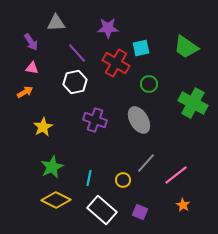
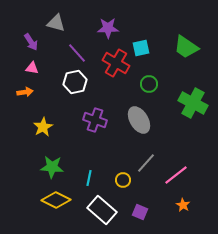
gray triangle: rotated 18 degrees clockwise
orange arrow: rotated 21 degrees clockwise
green star: rotated 30 degrees clockwise
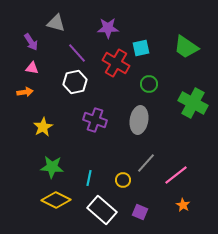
gray ellipse: rotated 40 degrees clockwise
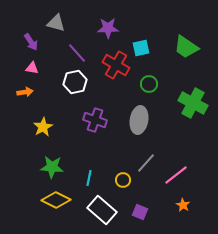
red cross: moved 2 px down
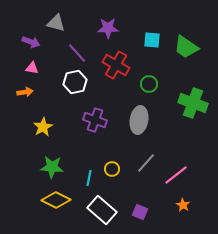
purple arrow: rotated 36 degrees counterclockwise
cyan square: moved 11 px right, 8 px up; rotated 18 degrees clockwise
green cross: rotated 8 degrees counterclockwise
yellow circle: moved 11 px left, 11 px up
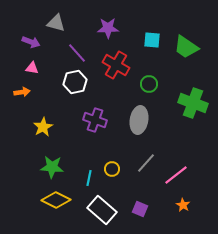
orange arrow: moved 3 px left
purple square: moved 3 px up
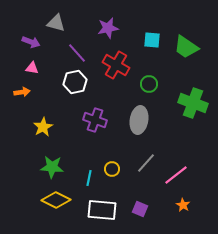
purple star: rotated 10 degrees counterclockwise
white rectangle: rotated 36 degrees counterclockwise
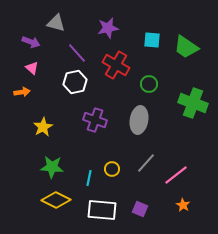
pink triangle: rotated 32 degrees clockwise
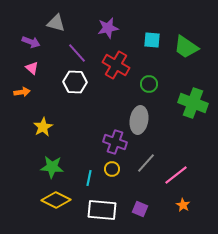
white hexagon: rotated 15 degrees clockwise
purple cross: moved 20 px right, 22 px down
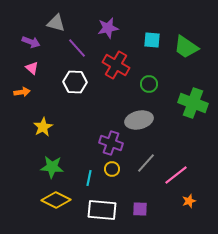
purple line: moved 5 px up
gray ellipse: rotated 68 degrees clockwise
purple cross: moved 4 px left, 1 px down
orange star: moved 6 px right, 4 px up; rotated 24 degrees clockwise
purple square: rotated 21 degrees counterclockwise
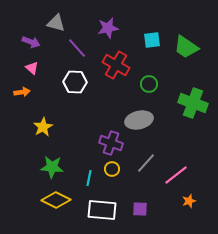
cyan square: rotated 12 degrees counterclockwise
